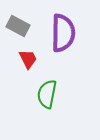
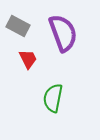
purple semicircle: rotated 21 degrees counterclockwise
green semicircle: moved 6 px right, 4 px down
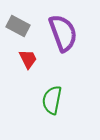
green semicircle: moved 1 px left, 2 px down
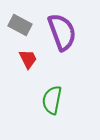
gray rectangle: moved 2 px right, 1 px up
purple semicircle: moved 1 px left, 1 px up
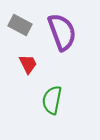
red trapezoid: moved 5 px down
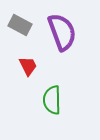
red trapezoid: moved 2 px down
green semicircle: rotated 12 degrees counterclockwise
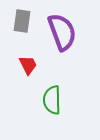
gray rectangle: moved 2 px right, 4 px up; rotated 70 degrees clockwise
red trapezoid: moved 1 px up
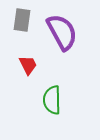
gray rectangle: moved 1 px up
purple semicircle: rotated 9 degrees counterclockwise
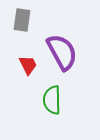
purple semicircle: moved 20 px down
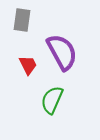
green semicircle: rotated 24 degrees clockwise
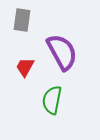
red trapezoid: moved 3 px left, 2 px down; rotated 125 degrees counterclockwise
green semicircle: rotated 12 degrees counterclockwise
